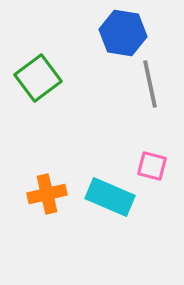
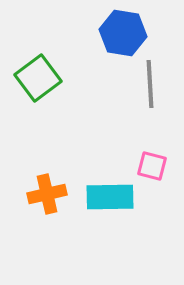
gray line: rotated 9 degrees clockwise
cyan rectangle: rotated 24 degrees counterclockwise
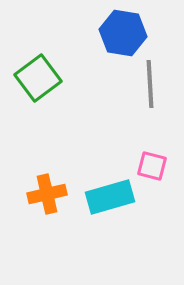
cyan rectangle: rotated 15 degrees counterclockwise
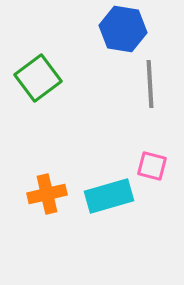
blue hexagon: moved 4 px up
cyan rectangle: moved 1 px left, 1 px up
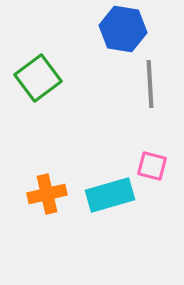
cyan rectangle: moved 1 px right, 1 px up
